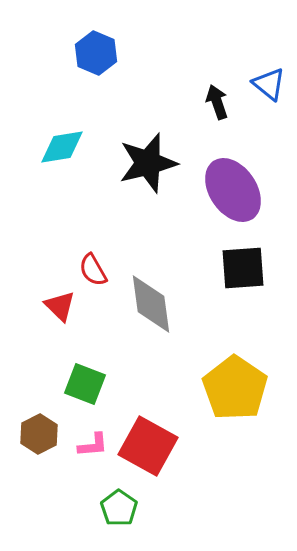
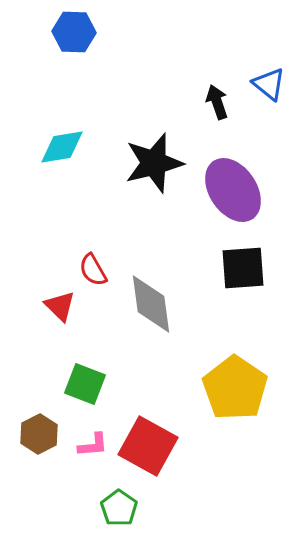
blue hexagon: moved 22 px left, 21 px up; rotated 21 degrees counterclockwise
black star: moved 6 px right
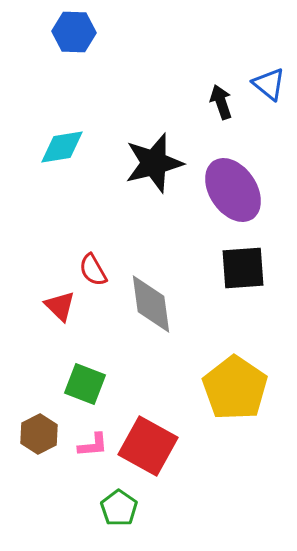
black arrow: moved 4 px right
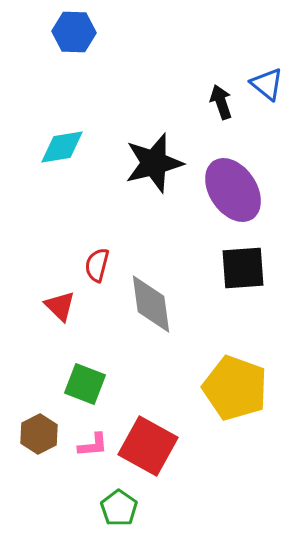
blue triangle: moved 2 px left
red semicircle: moved 4 px right, 5 px up; rotated 44 degrees clockwise
yellow pentagon: rotated 14 degrees counterclockwise
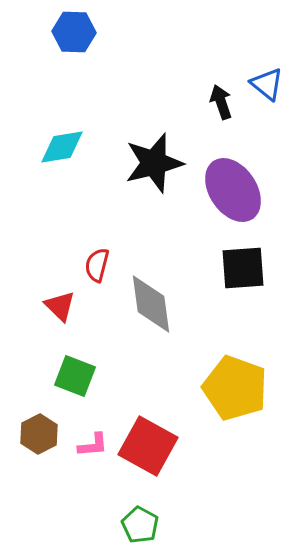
green square: moved 10 px left, 8 px up
green pentagon: moved 21 px right, 17 px down; rotated 6 degrees counterclockwise
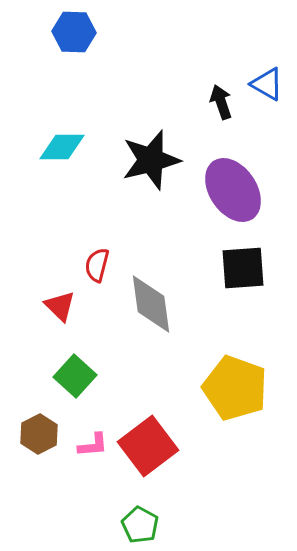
blue triangle: rotated 9 degrees counterclockwise
cyan diamond: rotated 9 degrees clockwise
black star: moved 3 px left, 3 px up
green square: rotated 21 degrees clockwise
red square: rotated 24 degrees clockwise
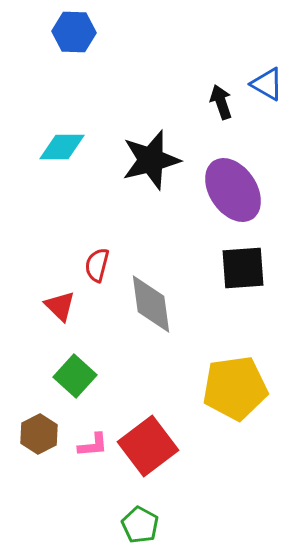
yellow pentagon: rotated 28 degrees counterclockwise
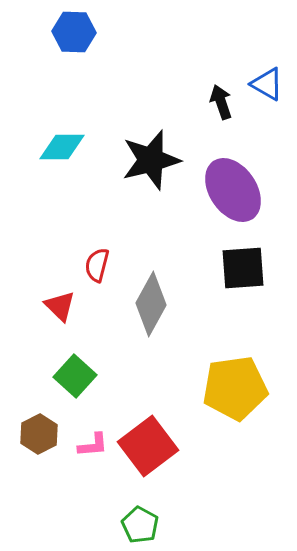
gray diamond: rotated 36 degrees clockwise
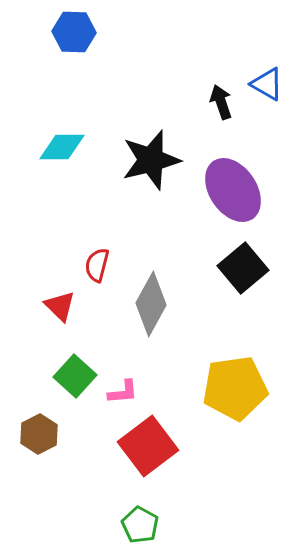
black square: rotated 36 degrees counterclockwise
pink L-shape: moved 30 px right, 53 px up
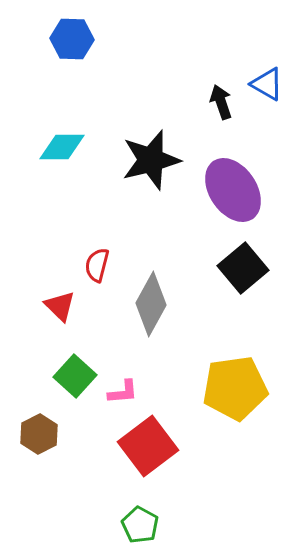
blue hexagon: moved 2 px left, 7 px down
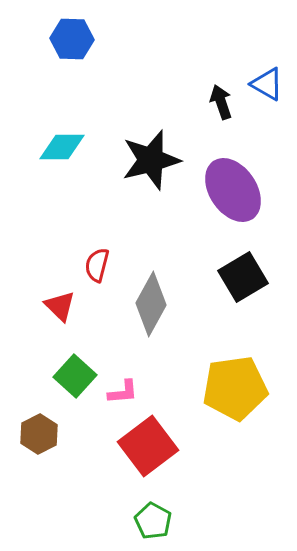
black square: moved 9 px down; rotated 9 degrees clockwise
green pentagon: moved 13 px right, 4 px up
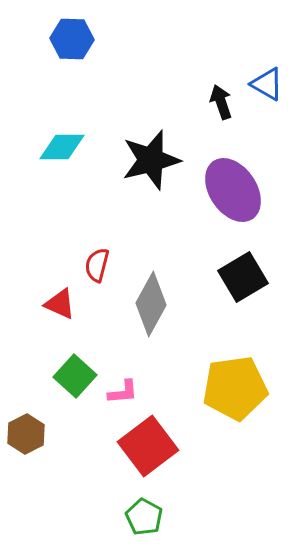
red triangle: moved 2 px up; rotated 20 degrees counterclockwise
brown hexagon: moved 13 px left
green pentagon: moved 9 px left, 4 px up
